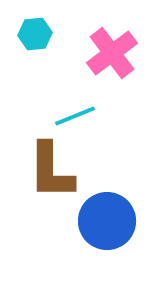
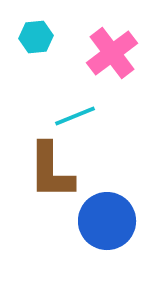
cyan hexagon: moved 1 px right, 3 px down
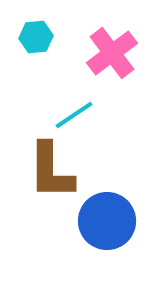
cyan line: moved 1 px left, 1 px up; rotated 12 degrees counterclockwise
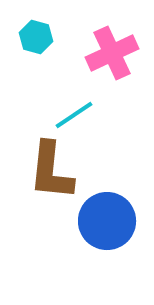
cyan hexagon: rotated 20 degrees clockwise
pink cross: rotated 12 degrees clockwise
brown L-shape: rotated 6 degrees clockwise
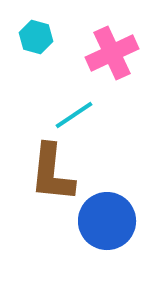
brown L-shape: moved 1 px right, 2 px down
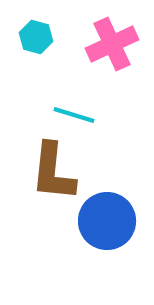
pink cross: moved 9 px up
cyan line: rotated 51 degrees clockwise
brown L-shape: moved 1 px right, 1 px up
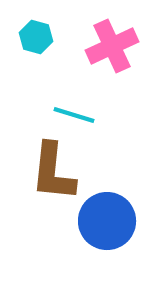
pink cross: moved 2 px down
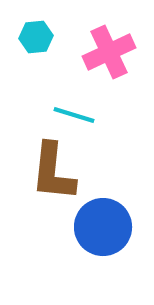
cyan hexagon: rotated 20 degrees counterclockwise
pink cross: moved 3 px left, 6 px down
blue circle: moved 4 px left, 6 px down
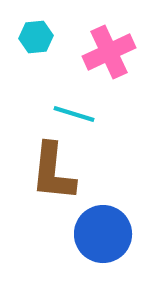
cyan line: moved 1 px up
blue circle: moved 7 px down
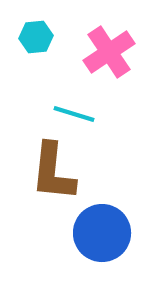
pink cross: rotated 9 degrees counterclockwise
blue circle: moved 1 px left, 1 px up
